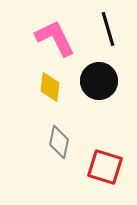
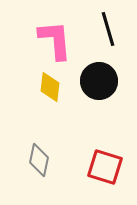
pink L-shape: moved 2 px down; rotated 21 degrees clockwise
gray diamond: moved 20 px left, 18 px down
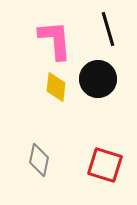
black circle: moved 1 px left, 2 px up
yellow diamond: moved 6 px right
red square: moved 2 px up
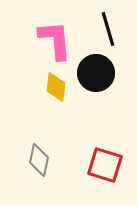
black circle: moved 2 px left, 6 px up
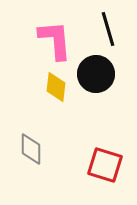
black circle: moved 1 px down
gray diamond: moved 8 px left, 11 px up; rotated 12 degrees counterclockwise
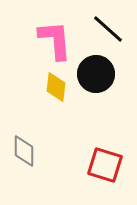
black line: rotated 32 degrees counterclockwise
gray diamond: moved 7 px left, 2 px down
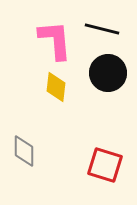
black line: moved 6 px left; rotated 28 degrees counterclockwise
black circle: moved 12 px right, 1 px up
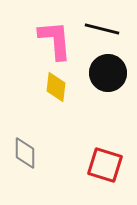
gray diamond: moved 1 px right, 2 px down
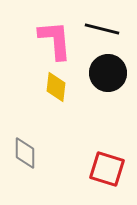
red square: moved 2 px right, 4 px down
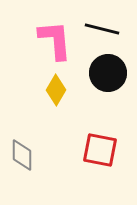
yellow diamond: moved 3 px down; rotated 24 degrees clockwise
gray diamond: moved 3 px left, 2 px down
red square: moved 7 px left, 19 px up; rotated 6 degrees counterclockwise
